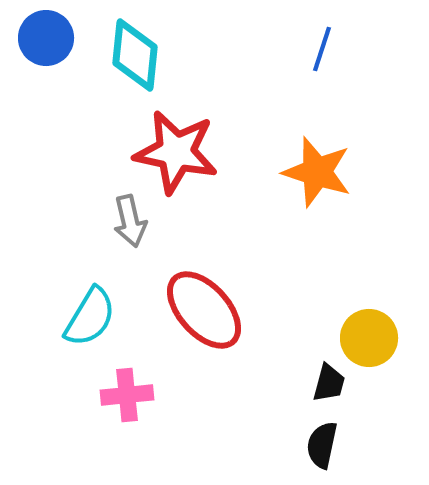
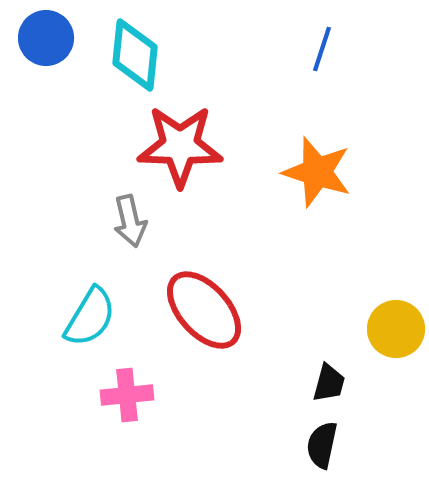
red star: moved 4 px right, 6 px up; rotated 10 degrees counterclockwise
yellow circle: moved 27 px right, 9 px up
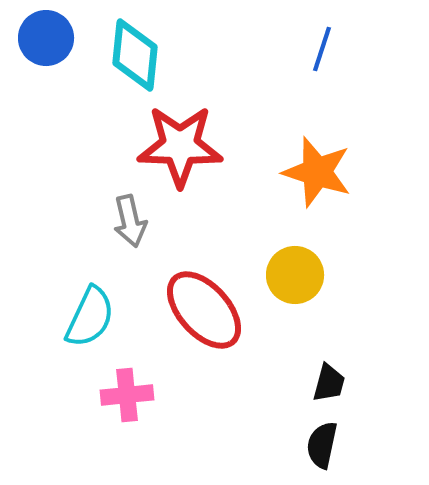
cyan semicircle: rotated 6 degrees counterclockwise
yellow circle: moved 101 px left, 54 px up
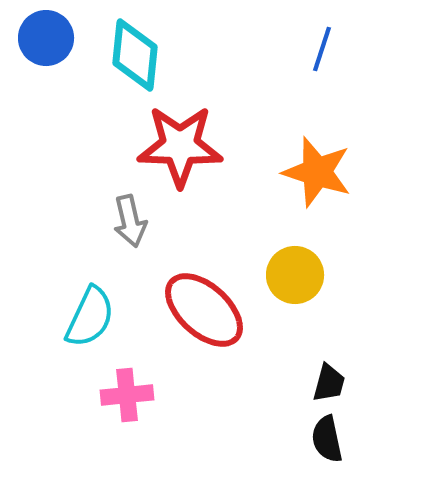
red ellipse: rotated 6 degrees counterclockwise
black semicircle: moved 5 px right, 6 px up; rotated 24 degrees counterclockwise
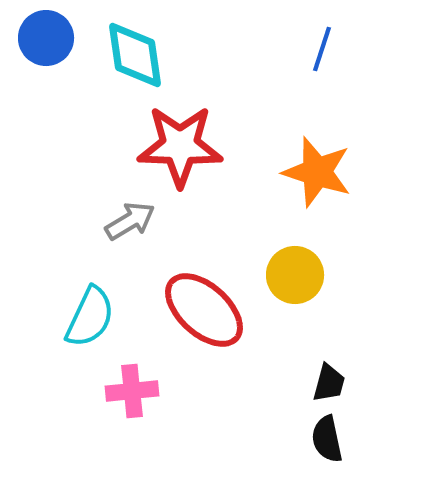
cyan diamond: rotated 14 degrees counterclockwise
gray arrow: rotated 108 degrees counterclockwise
pink cross: moved 5 px right, 4 px up
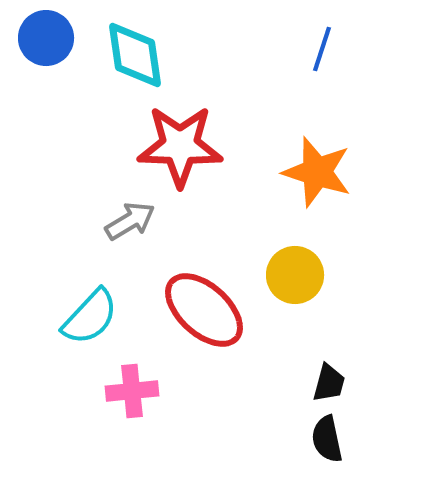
cyan semicircle: rotated 18 degrees clockwise
